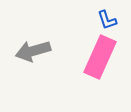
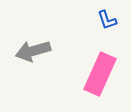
pink rectangle: moved 17 px down
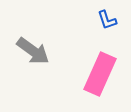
gray arrow: rotated 128 degrees counterclockwise
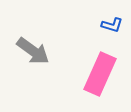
blue L-shape: moved 5 px right, 5 px down; rotated 55 degrees counterclockwise
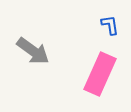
blue L-shape: moved 2 px left; rotated 115 degrees counterclockwise
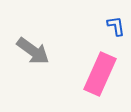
blue L-shape: moved 6 px right, 1 px down
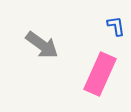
gray arrow: moved 9 px right, 6 px up
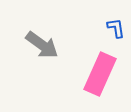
blue L-shape: moved 2 px down
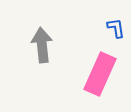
gray arrow: rotated 132 degrees counterclockwise
